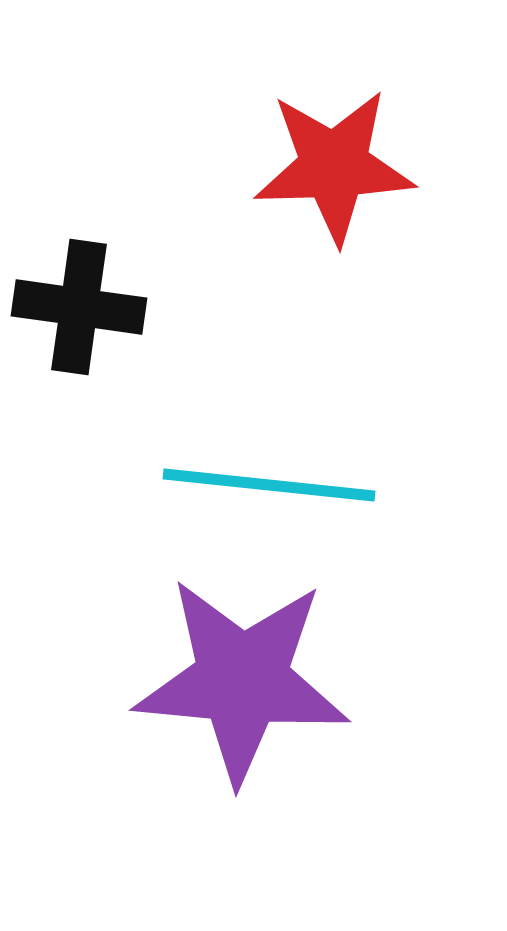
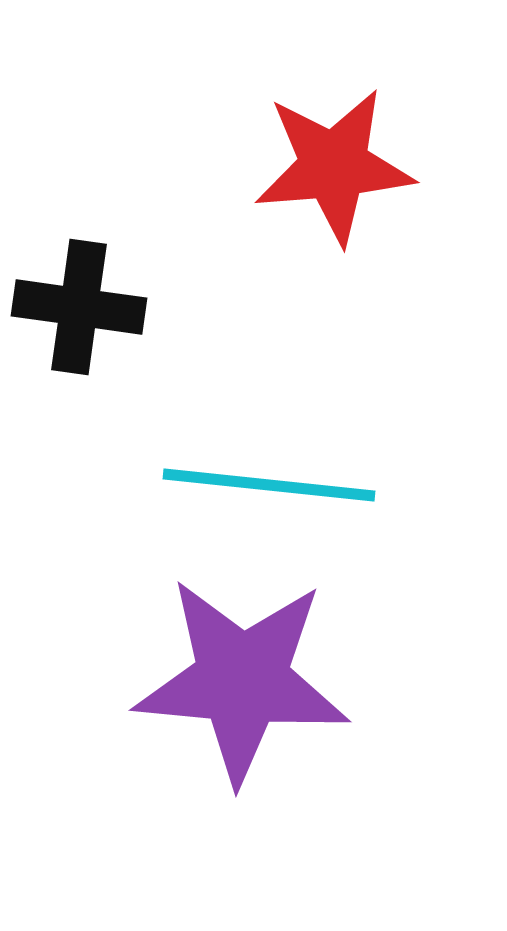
red star: rotated 3 degrees counterclockwise
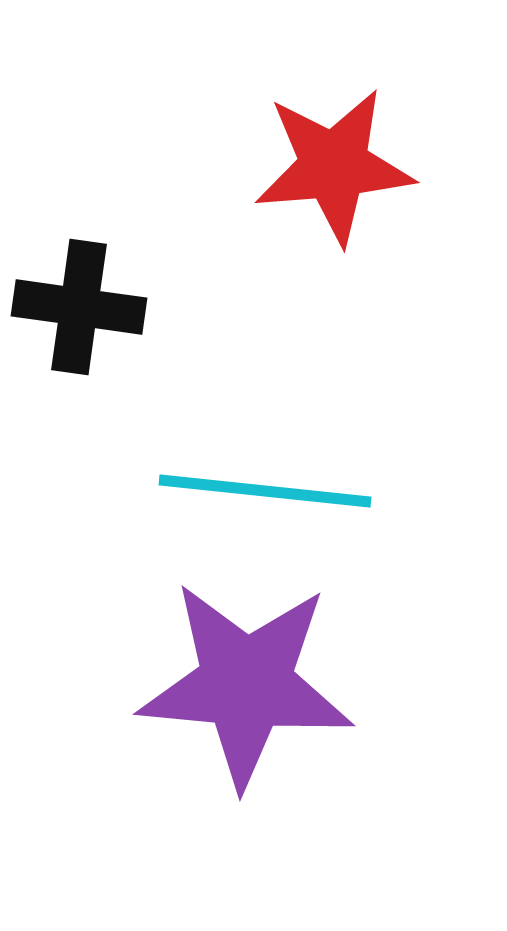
cyan line: moved 4 px left, 6 px down
purple star: moved 4 px right, 4 px down
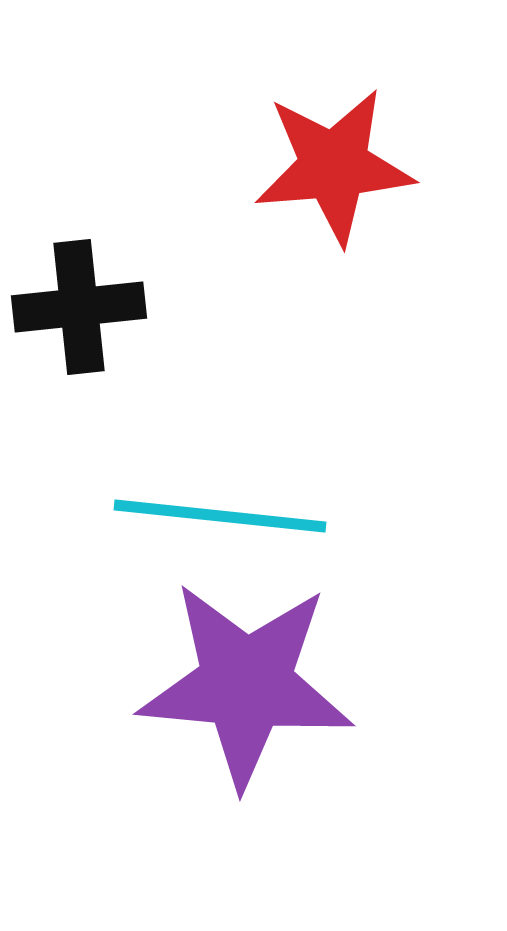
black cross: rotated 14 degrees counterclockwise
cyan line: moved 45 px left, 25 px down
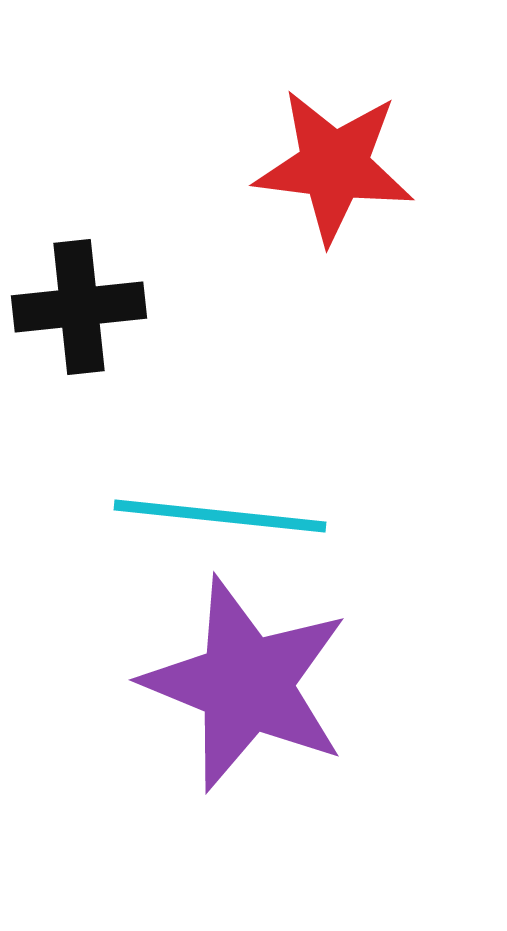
red star: rotated 12 degrees clockwise
purple star: rotated 17 degrees clockwise
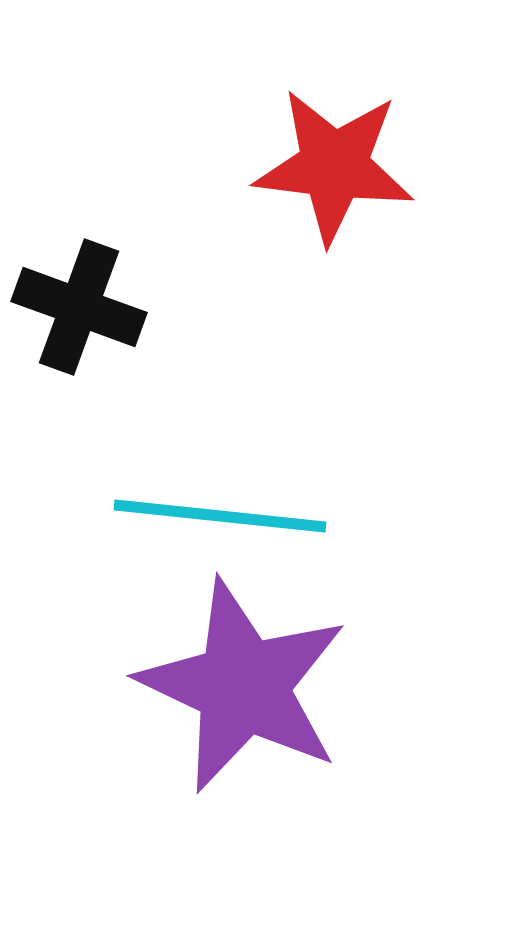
black cross: rotated 26 degrees clockwise
purple star: moved 3 px left, 2 px down; rotated 3 degrees clockwise
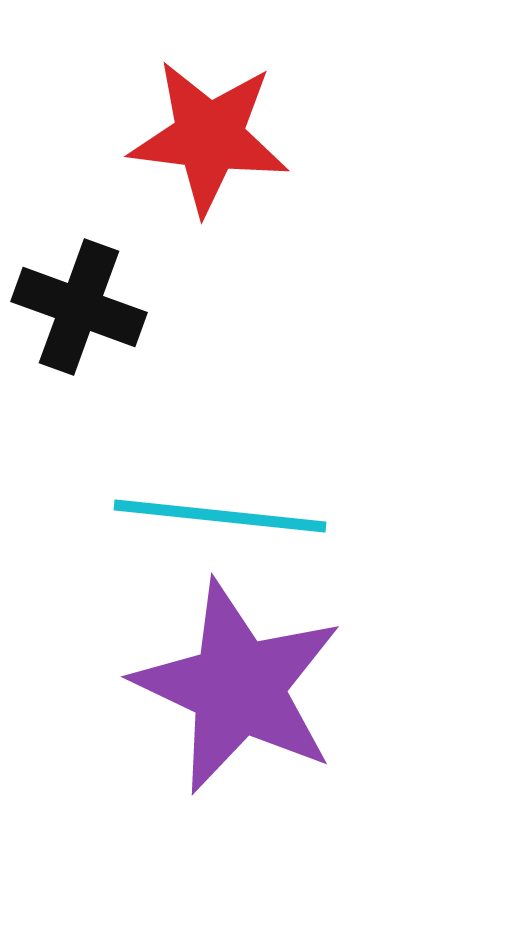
red star: moved 125 px left, 29 px up
purple star: moved 5 px left, 1 px down
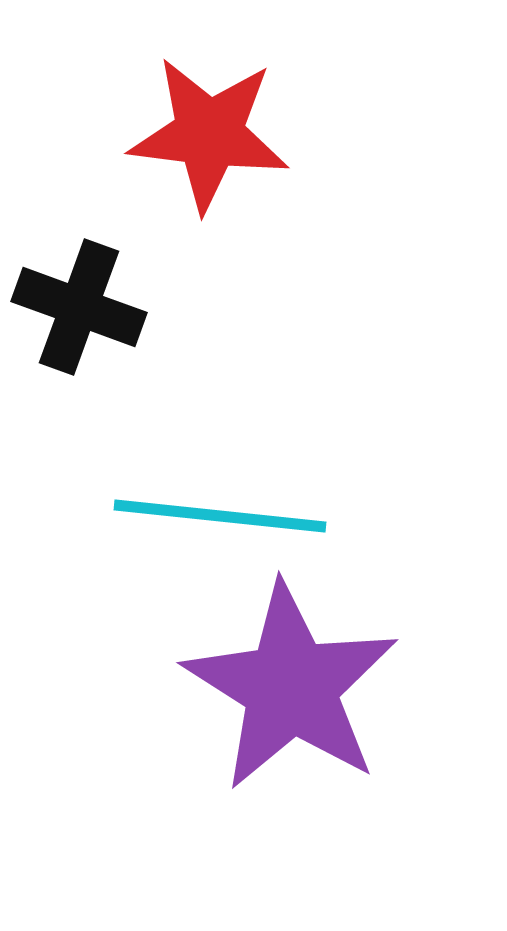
red star: moved 3 px up
purple star: moved 53 px right; rotated 7 degrees clockwise
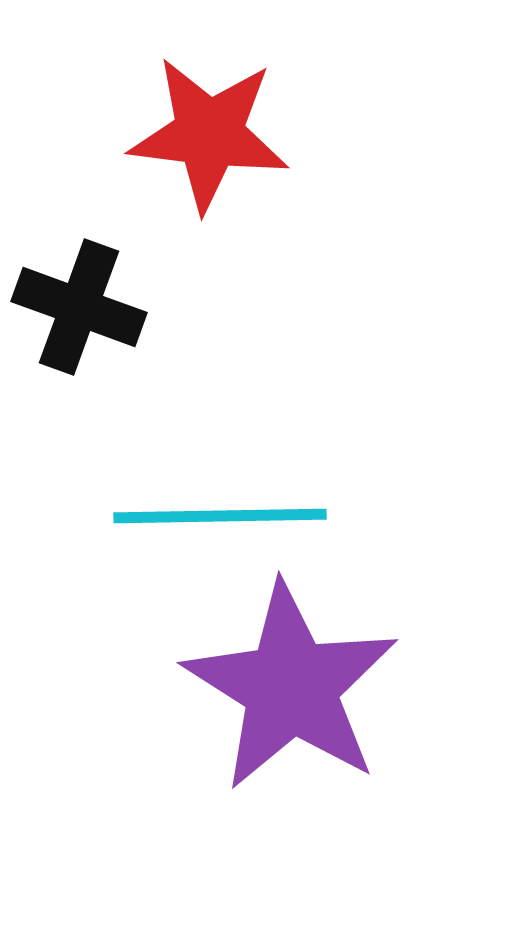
cyan line: rotated 7 degrees counterclockwise
